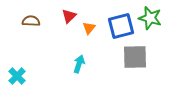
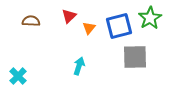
green star: rotated 25 degrees clockwise
blue square: moved 2 px left
cyan arrow: moved 2 px down
cyan cross: moved 1 px right
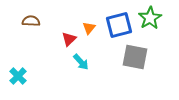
red triangle: moved 23 px down
blue square: moved 1 px up
gray square: rotated 12 degrees clockwise
cyan arrow: moved 2 px right, 4 px up; rotated 120 degrees clockwise
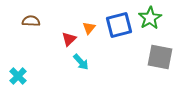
gray square: moved 25 px right
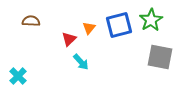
green star: moved 1 px right, 2 px down
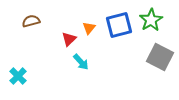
brown semicircle: rotated 18 degrees counterclockwise
gray square: rotated 16 degrees clockwise
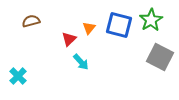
blue square: rotated 28 degrees clockwise
